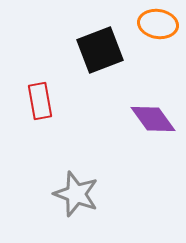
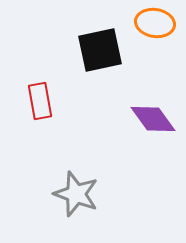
orange ellipse: moved 3 px left, 1 px up
black square: rotated 9 degrees clockwise
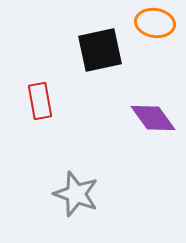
purple diamond: moved 1 px up
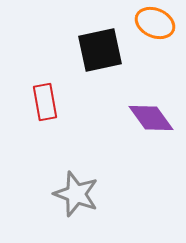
orange ellipse: rotated 15 degrees clockwise
red rectangle: moved 5 px right, 1 px down
purple diamond: moved 2 px left
